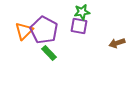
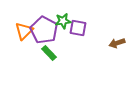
green star: moved 19 px left, 9 px down
purple square: moved 1 px left, 2 px down
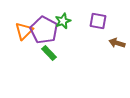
green star: rotated 14 degrees counterclockwise
purple square: moved 20 px right, 7 px up
brown arrow: rotated 35 degrees clockwise
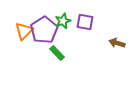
purple square: moved 13 px left, 1 px down
purple pentagon: rotated 12 degrees clockwise
green rectangle: moved 8 px right
